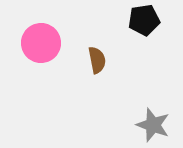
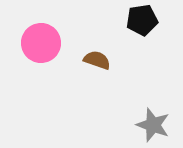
black pentagon: moved 2 px left
brown semicircle: rotated 60 degrees counterclockwise
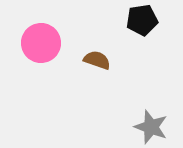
gray star: moved 2 px left, 2 px down
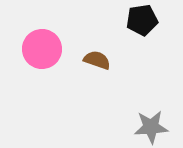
pink circle: moved 1 px right, 6 px down
gray star: rotated 24 degrees counterclockwise
